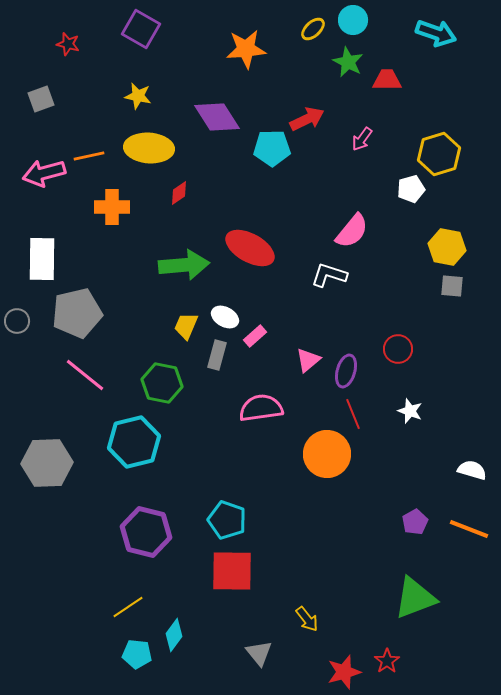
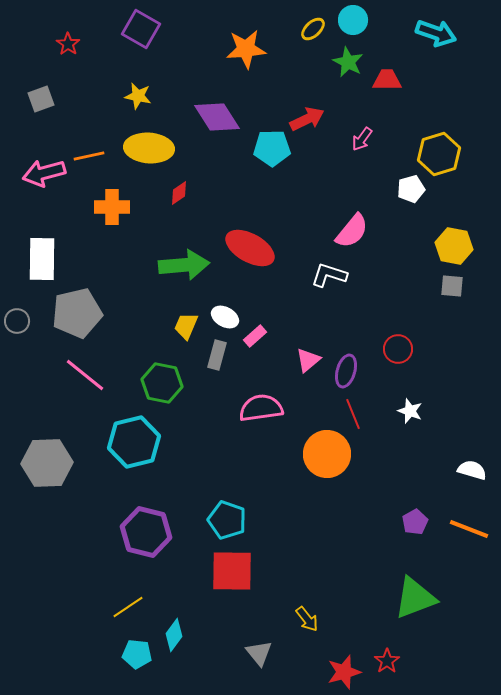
red star at (68, 44): rotated 20 degrees clockwise
yellow hexagon at (447, 247): moved 7 px right, 1 px up
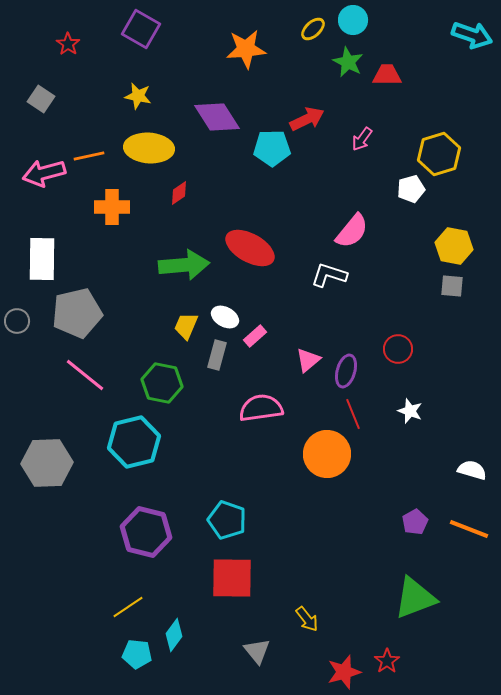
cyan arrow at (436, 33): moved 36 px right, 2 px down
red trapezoid at (387, 80): moved 5 px up
gray square at (41, 99): rotated 36 degrees counterclockwise
red square at (232, 571): moved 7 px down
gray triangle at (259, 653): moved 2 px left, 2 px up
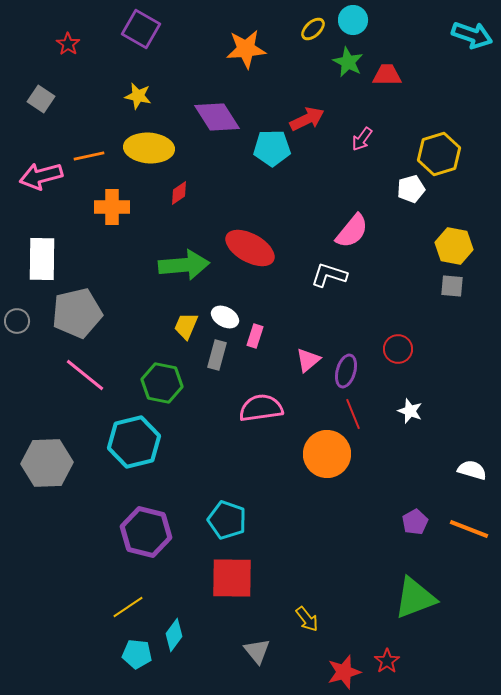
pink arrow at (44, 173): moved 3 px left, 3 px down
pink rectangle at (255, 336): rotated 30 degrees counterclockwise
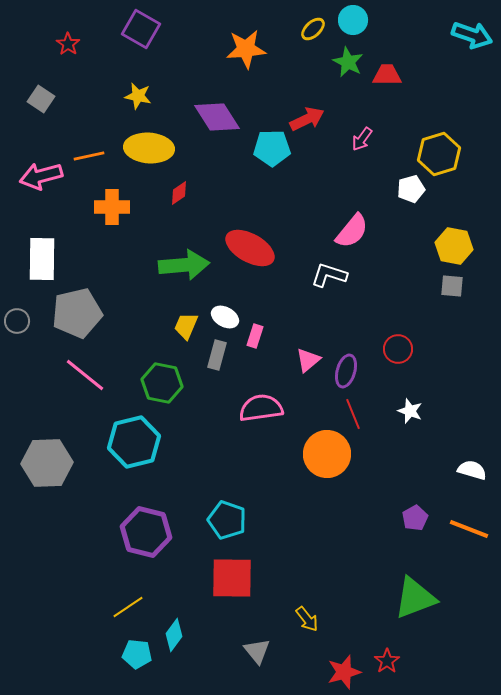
purple pentagon at (415, 522): moved 4 px up
